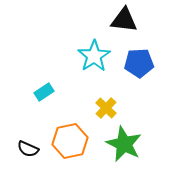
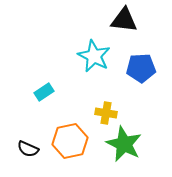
cyan star: rotated 12 degrees counterclockwise
blue pentagon: moved 2 px right, 5 px down
yellow cross: moved 5 px down; rotated 35 degrees counterclockwise
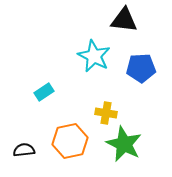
black semicircle: moved 4 px left, 1 px down; rotated 150 degrees clockwise
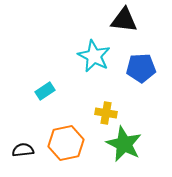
cyan rectangle: moved 1 px right, 1 px up
orange hexagon: moved 4 px left, 2 px down
black semicircle: moved 1 px left
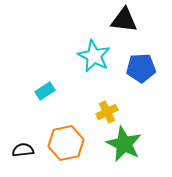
yellow cross: moved 1 px right, 1 px up; rotated 35 degrees counterclockwise
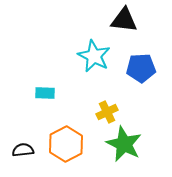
cyan rectangle: moved 2 px down; rotated 36 degrees clockwise
orange hexagon: moved 1 px down; rotated 16 degrees counterclockwise
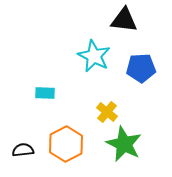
yellow cross: rotated 25 degrees counterclockwise
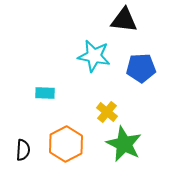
cyan star: rotated 16 degrees counterclockwise
black semicircle: rotated 100 degrees clockwise
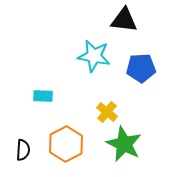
cyan rectangle: moved 2 px left, 3 px down
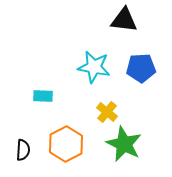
cyan star: moved 11 px down
